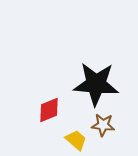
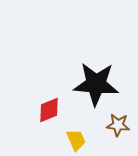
brown star: moved 15 px right
yellow trapezoid: rotated 25 degrees clockwise
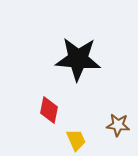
black star: moved 18 px left, 25 px up
red diamond: rotated 56 degrees counterclockwise
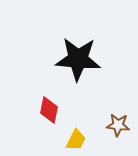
yellow trapezoid: rotated 50 degrees clockwise
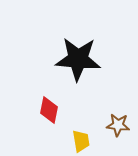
yellow trapezoid: moved 5 px right, 1 px down; rotated 35 degrees counterclockwise
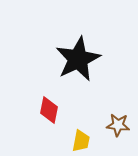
black star: rotated 30 degrees counterclockwise
yellow trapezoid: rotated 20 degrees clockwise
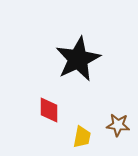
red diamond: rotated 12 degrees counterclockwise
yellow trapezoid: moved 1 px right, 4 px up
